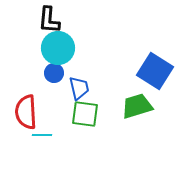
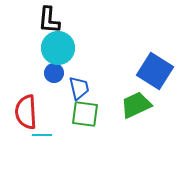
green trapezoid: moved 1 px left, 1 px up; rotated 8 degrees counterclockwise
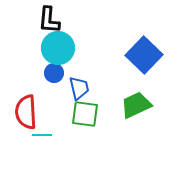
blue square: moved 11 px left, 16 px up; rotated 12 degrees clockwise
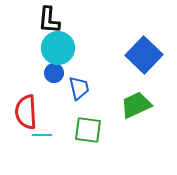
green square: moved 3 px right, 16 px down
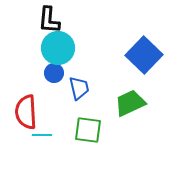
green trapezoid: moved 6 px left, 2 px up
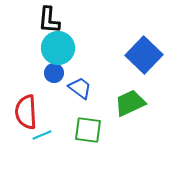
blue trapezoid: moved 1 px right; rotated 40 degrees counterclockwise
cyan line: rotated 24 degrees counterclockwise
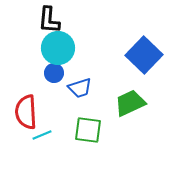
blue trapezoid: rotated 125 degrees clockwise
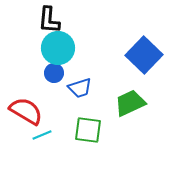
red semicircle: moved 1 px up; rotated 124 degrees clockwise
